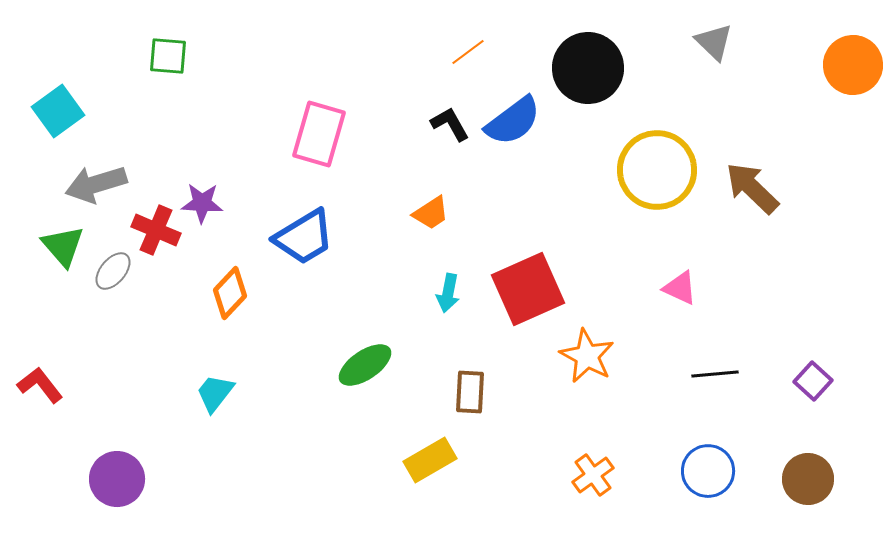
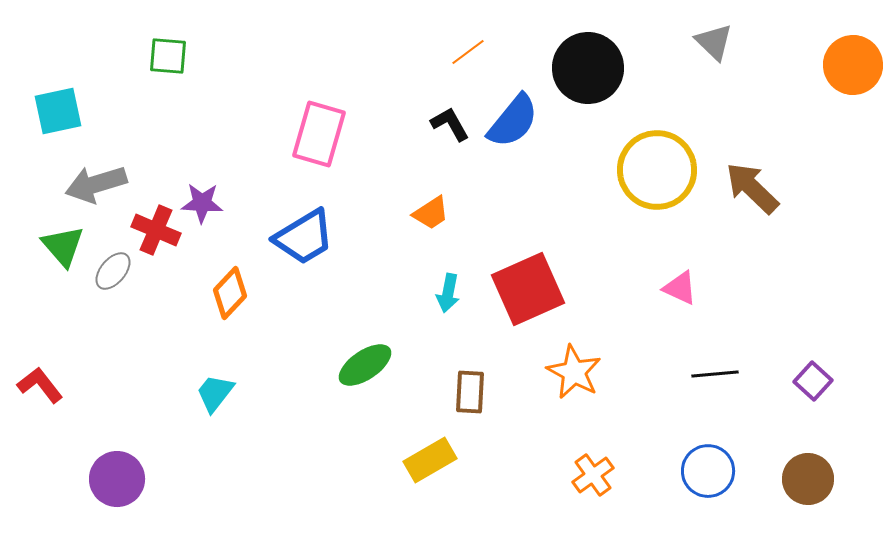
cyan square: rotated 24 degrees clockwise
blue semicircle: rotated 14 degrees counterclockwise
orange star: moved 13 px left, 16 px down
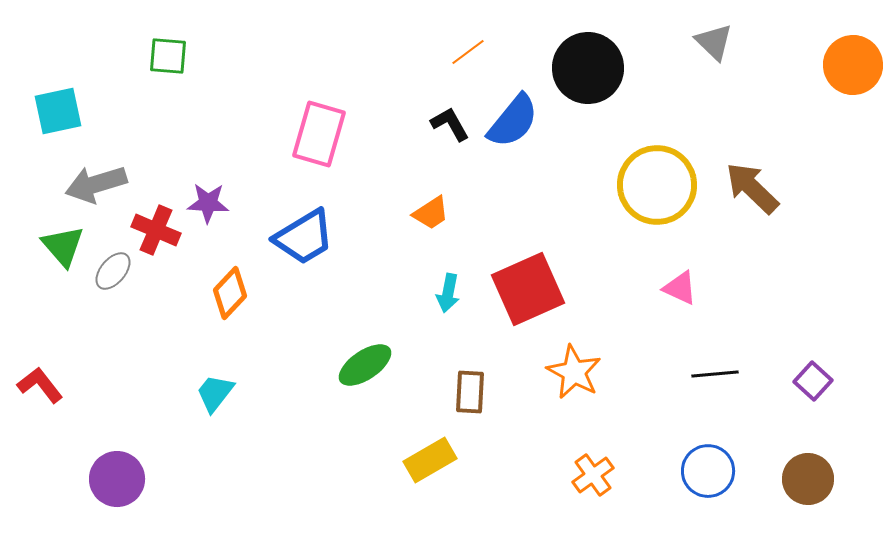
yellow circle: moved 15 px down
purple star: moved 6 px right
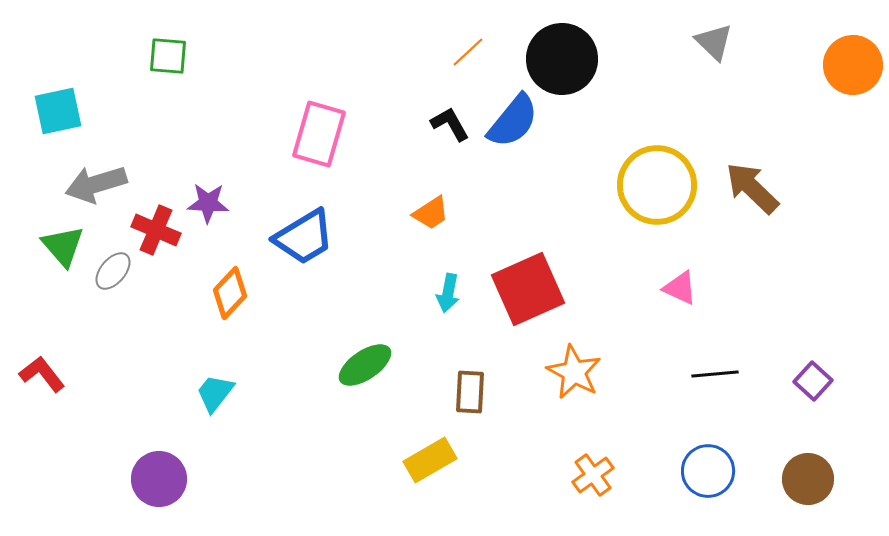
orange line: rotated 6 degrees counterclockwise
black circle: moved 26 px left, 9 px up
red L-shape: moved 2 px right, 11 px up
purple circle: moved 42 px right
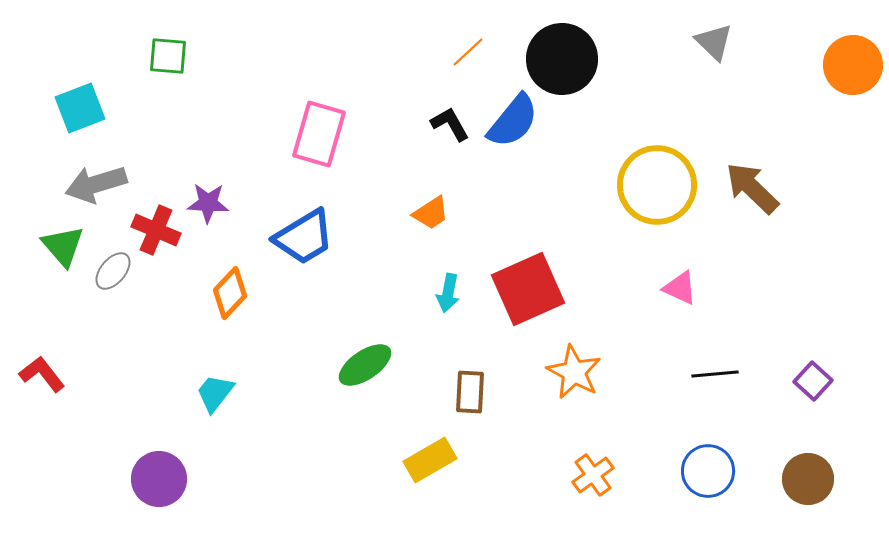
cyan square: moved 22 px right, 3 px up; rotated 9 degrees counterclockwise
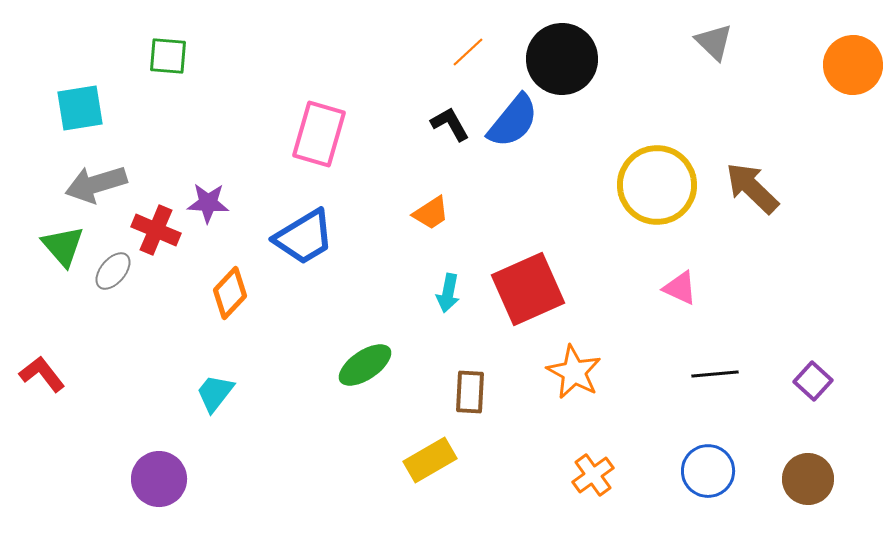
cyan square: rotated 12 degrees clockwise
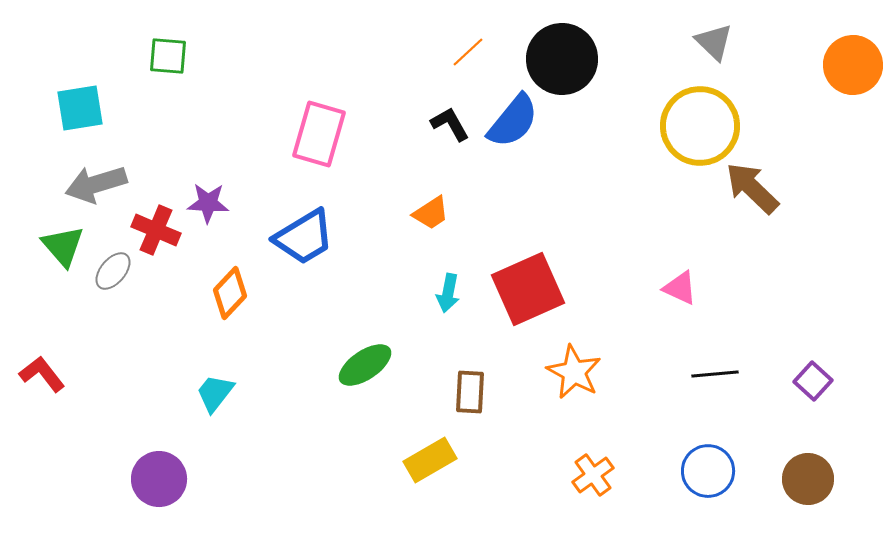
yellow circle: moved 43 px right, 59 px up
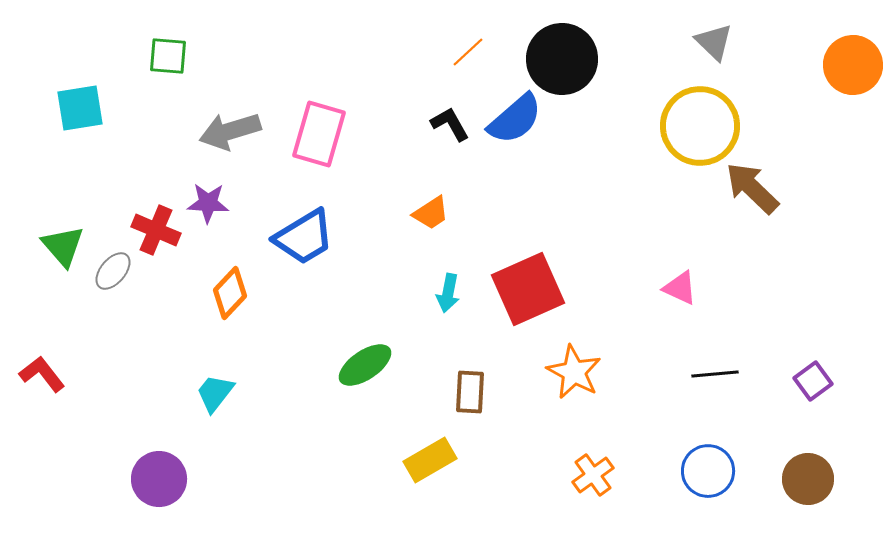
blue semicircle: moved 2 px right, 2 px up; rotated 10 degrees clockwise
gray arrow: moved 134 px right, 53 px up
purple square: rotated 12 degrees clockwise
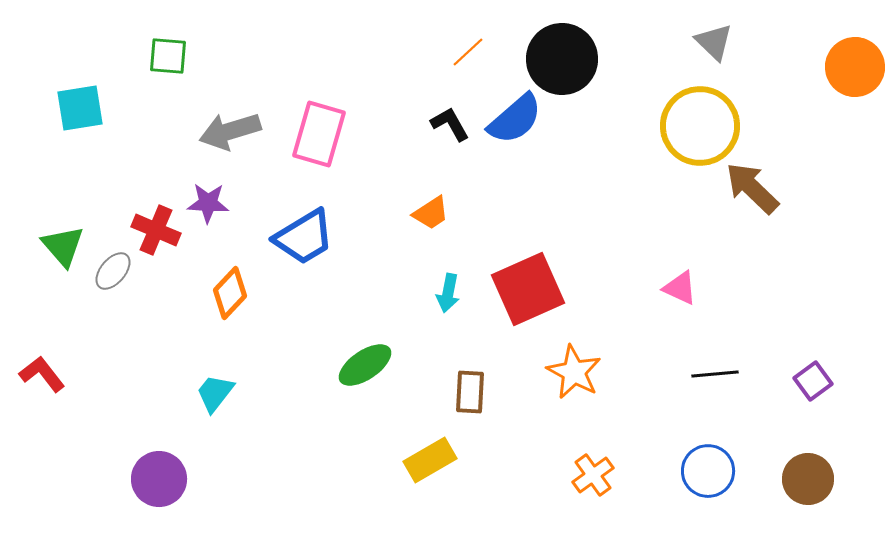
orange circle: moved 2 px right, 2 px down
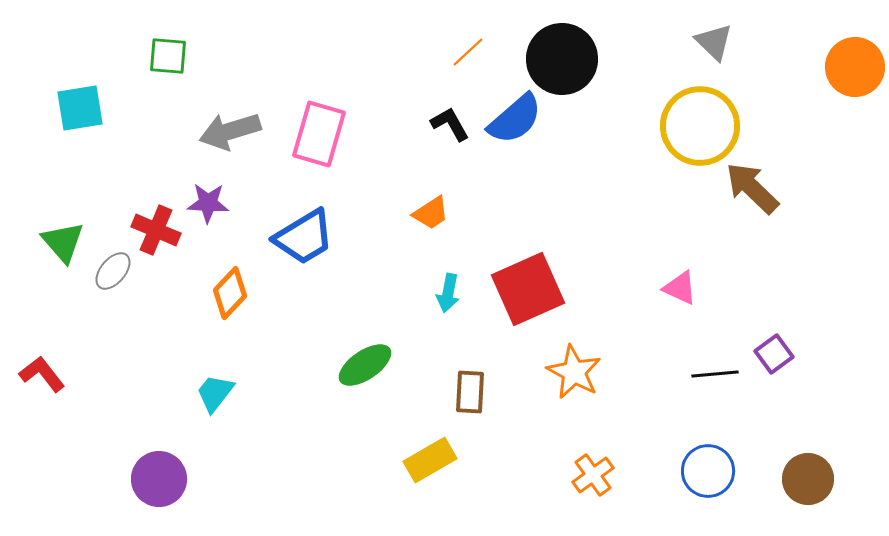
green triangle: moved 4 px up
purple square: moved 39 px left, 27 px up
